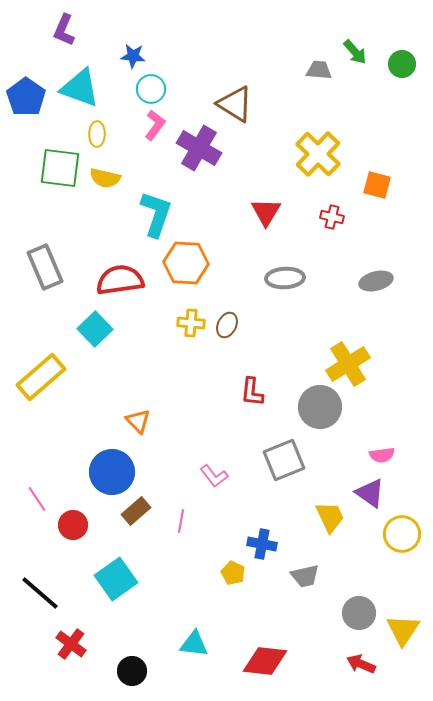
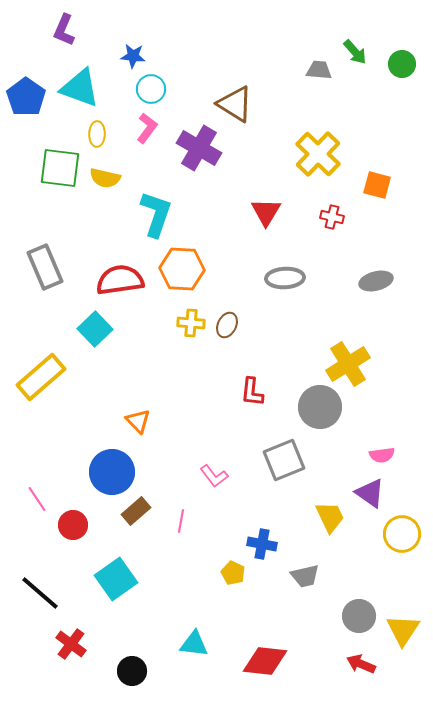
pink L-shape at (155, 125): moved 8 px left, 3 px down
orange hexagon at (186, 263): moved 4 px left, 6 px down
gray circle at (359, 613): moved 3 px down
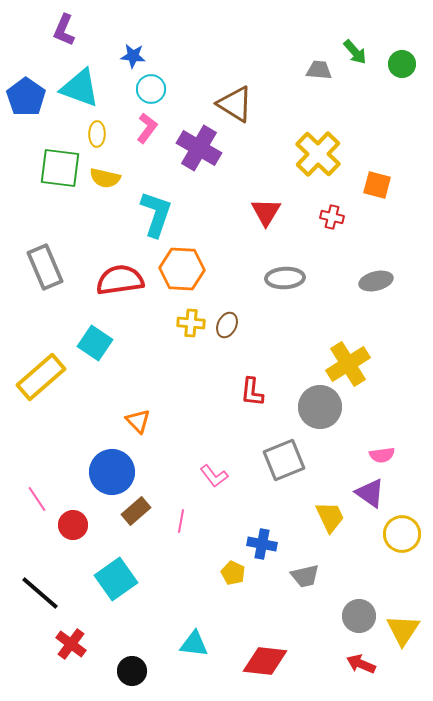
cyan square at (95, 329): moved 14 px down; rotated 12 degrees counterclockwise
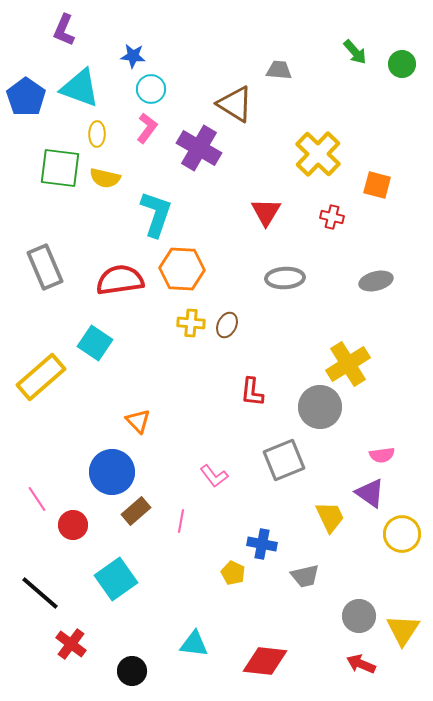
gray trapezoid at (319, 70): moved 40 px left
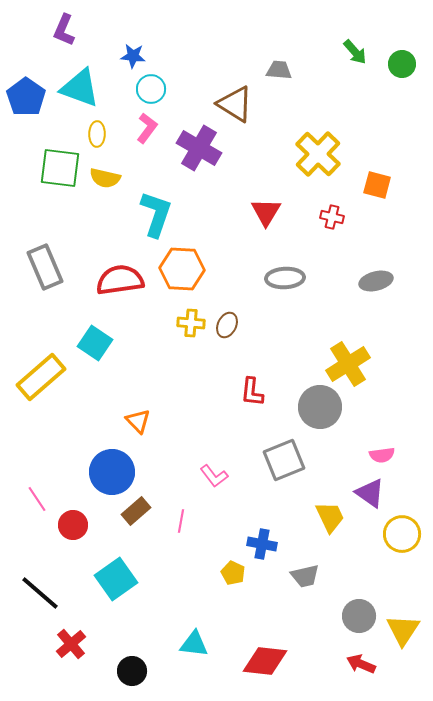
red cross at (71, 644): rotated 12 degrees clockwise
